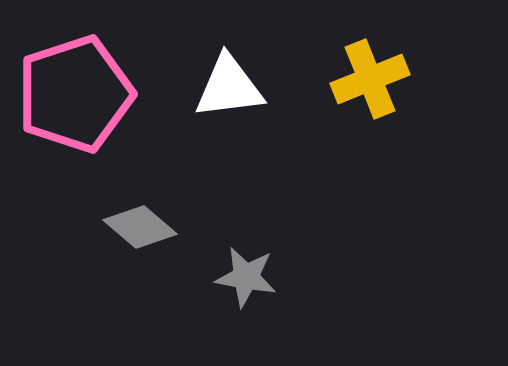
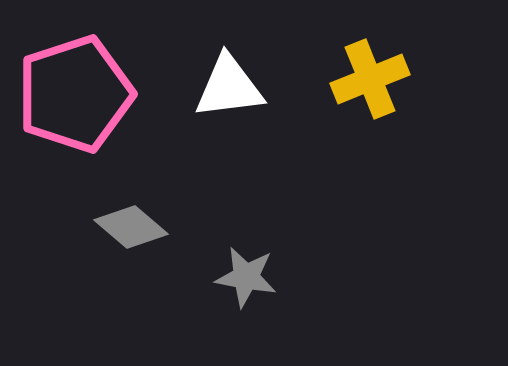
gray diamond: moved 9 px left
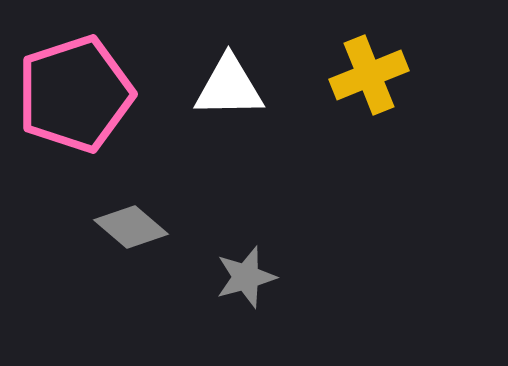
yellow cross: moved 1 px left, 4 px up
white triangle: rotated 6 degrees clockwise
gray star: rotated 26 degrees counterclockwise
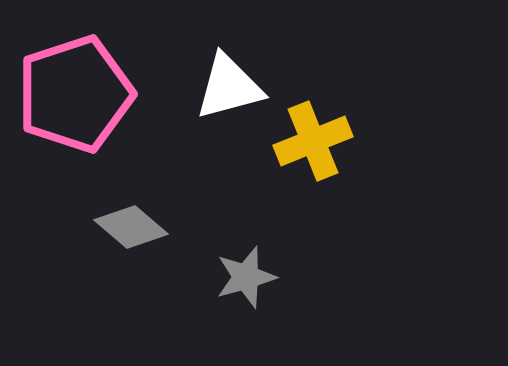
yellow cross: moved 56 px left, 66 px down
white triangle: rotated 14 degrees counterclockwise
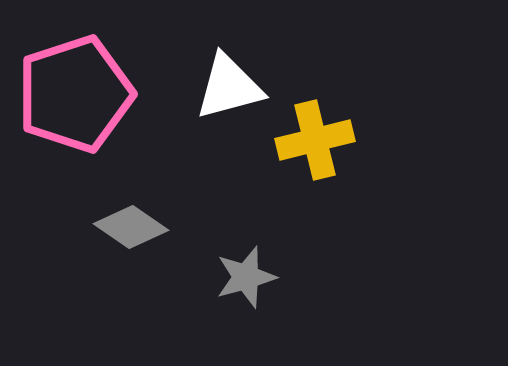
yellow cross: moved 2 px right, 1 px up; rotated 8 degrees clockwise
gray diamond: rotated 6 degrees counterclockwise
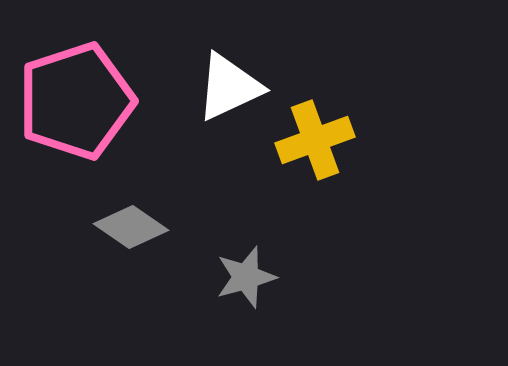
white triangle: rotated 10 degrees counterclockwise
pink pentagon: moved 1 px right, 7 px down
yellow cross: rotated 6 degrees counterclockwise
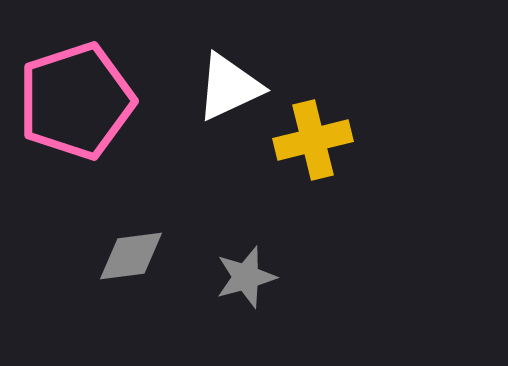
yellow cross: moved 2 px left; rotated 6 degrees clockwise
gray diamond: moved 29 px down; rotated 42 degrees counterclockwise
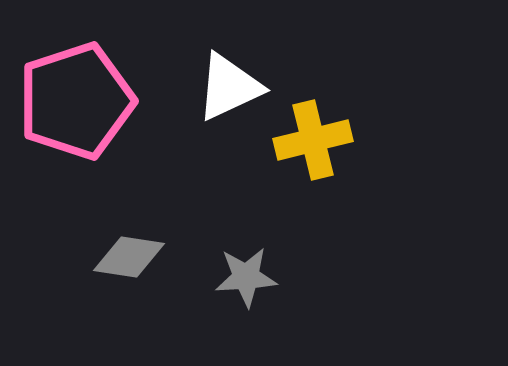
gray diamond: moved 2 px left, 1 px down; rotated 16 degrees clockwise
gray star: rotated 12 degrees clockwise
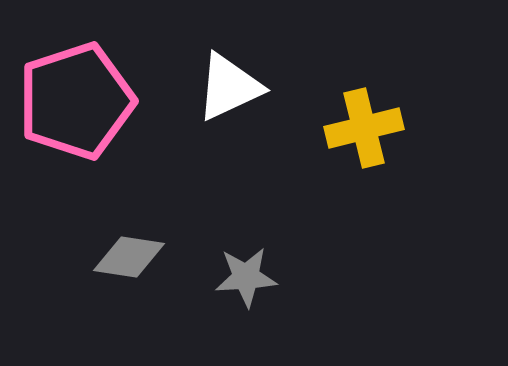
yellow cross: moved 51 px right, 12 px up
